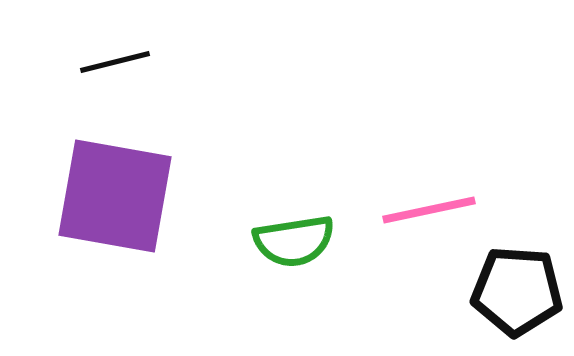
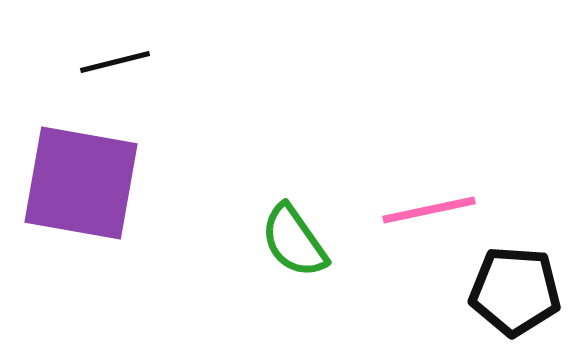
purple square: moved 34 px left, 13 px up
green semicircle: rotated 64 degrees clockwise
black pentagon: moved 2 px left
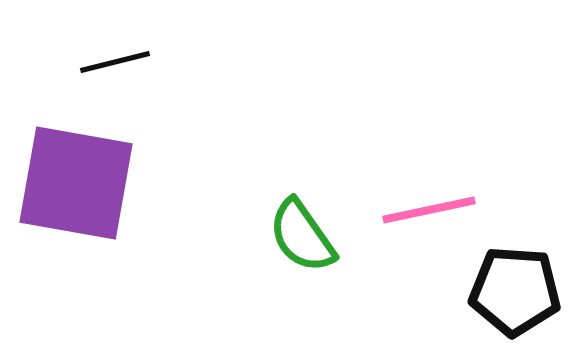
purple square: moved 5 px left
green semicircle: moved 8 px right, 5 px up
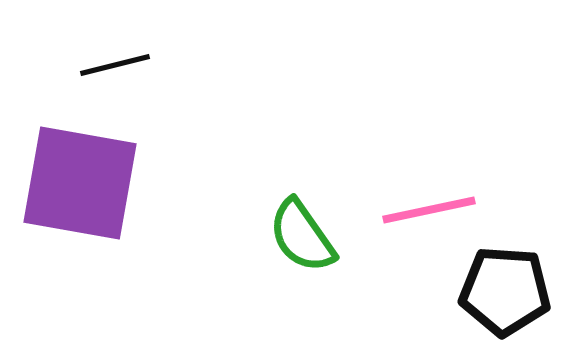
black line: moved 3 px down
purple square: moved 4 px right
black pentagon: moved 10 px left
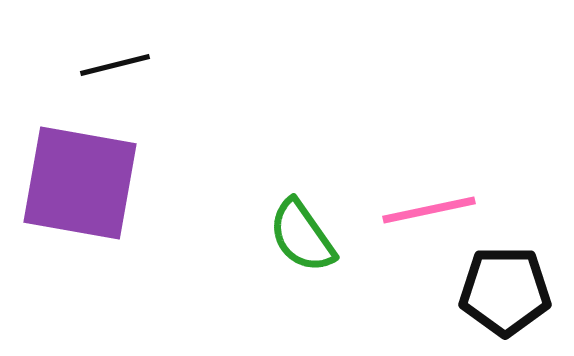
black pentagon: rotated 4 degrees counterclockwise
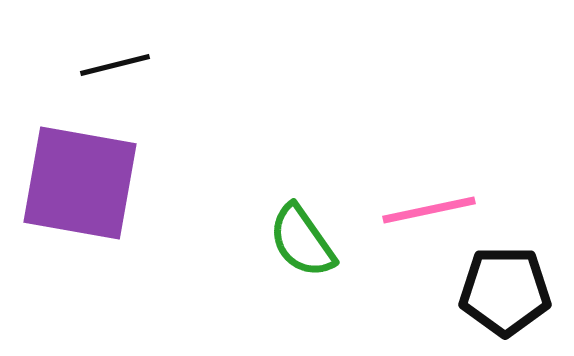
green semicircle: moved 5 px down
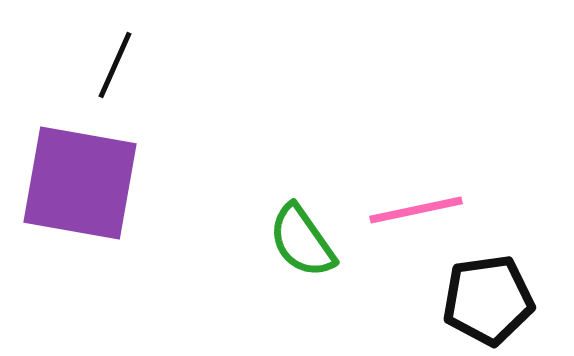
black line: rotated 52 degrees counterclockwise
pink line: moved 13 px left
black pentagon: moved 17 px left, 9 px down; rotated 8 degrees counterclockwise
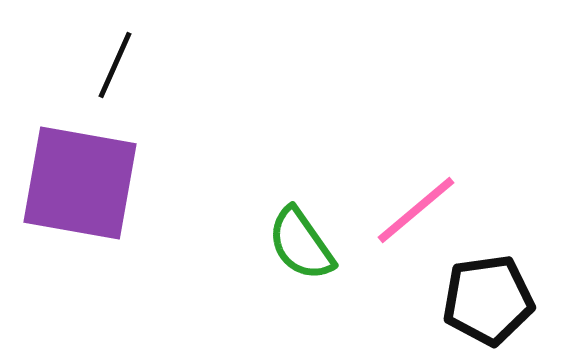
pink line: rotated 28 degrees counterclockwise
green semicircle: moved 1 px left, 3 px down
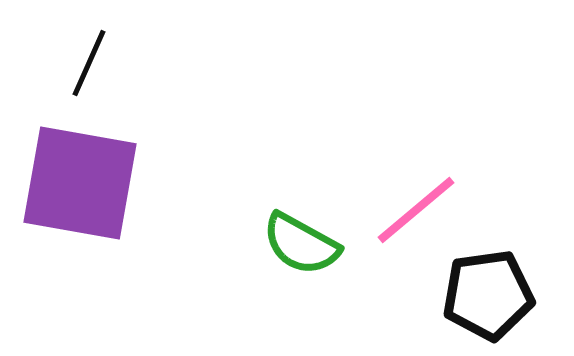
black line: moved 26 px left, 2 px up
green semicircle: rotated 26 degrees counterclockwise
black pentagon: moved 5 px up
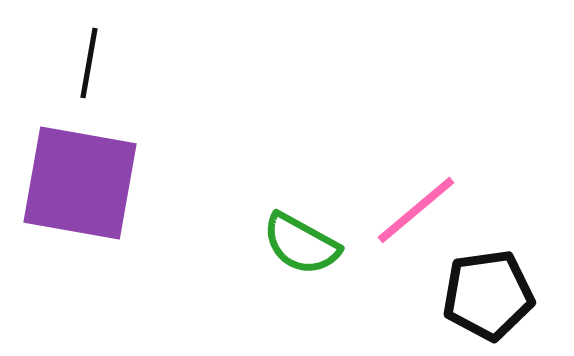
black line: rotated 14 degrees counterclockwise
